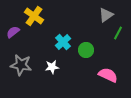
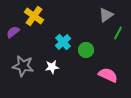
gray star: moved 2 px right, 1 px down
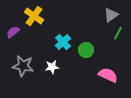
gray triangle: moved 5 px right
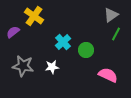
green line: moved 2 px left, 1 px down
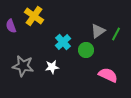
gray triangle: moved 13 px left, 16 px down
purple semicircle: moved 2 px left, 6 px up; rotated 72 degrees counterclockwise
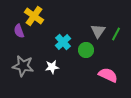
purple semicircle: moved 8 px right, 5 px down
gray triangle: rotated 21 degrees counterclockwise
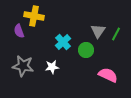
yellow cross: rotated 24 degrees counterclockwise
